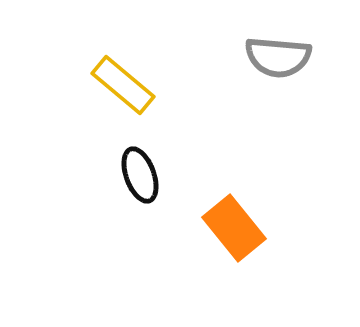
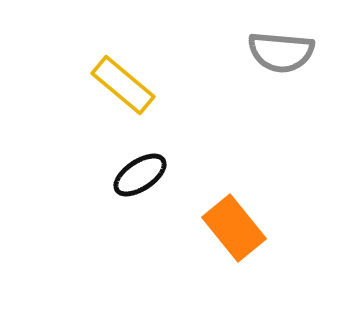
gray semicircle: moved 3 px right, 5 px up
black ellipse: rotated 76 degrees clockwise
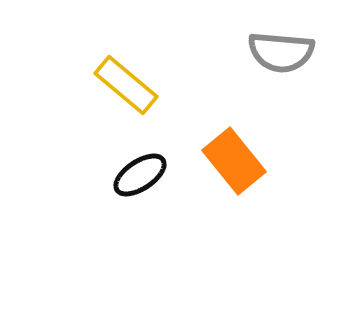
yellow rectangle: moved 3 px right
orange rectangle: moved 67 px up
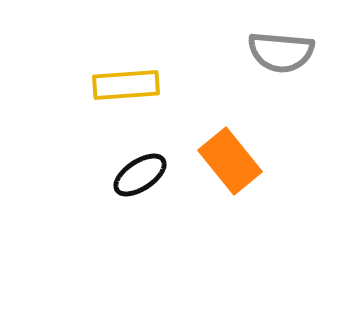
yellow rectangle: rotated 44 degrees counterclockwise
orange rectangle: moved 4 px left
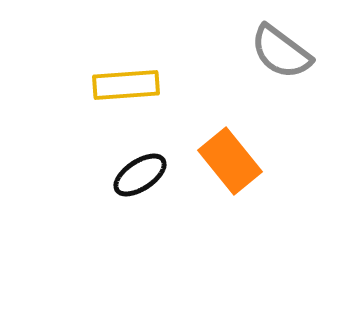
gray semicircle: rotated 32 degrees clockwise
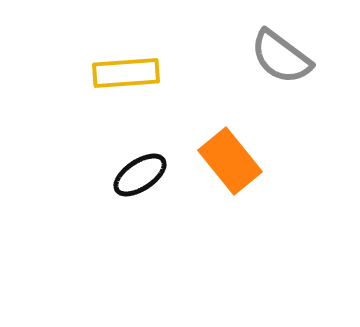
gray semicircle: moved 5 px down
yellow rectangle: moved 12 px up
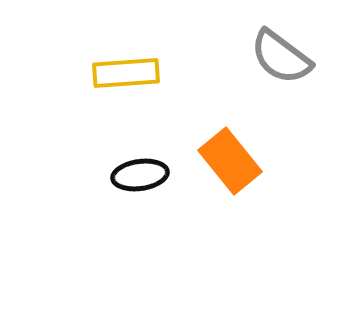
black ellipse: rotated 26 degrees clockwise
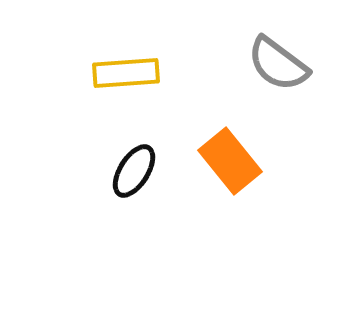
gray semicircle: moved 3 px left, 7 px down
black ellipse: moved 6 px left, 4 px up; rotated 50 degrees counterclockwise
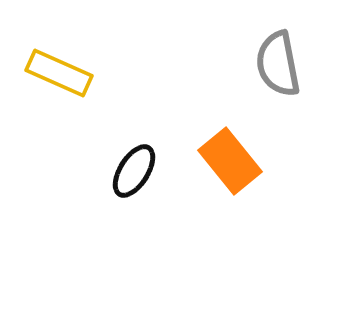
gray semicircle: rotated 42 degrees clockwise
yellow rectangle: moved 67 px left; rotated 28 degrees clockwise
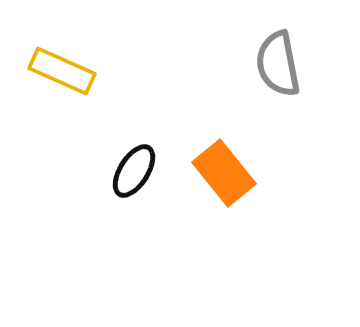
yellow rectangle: moved 3 px right, 2 px up
orange rectangle: moved 6 px left, 12 px down
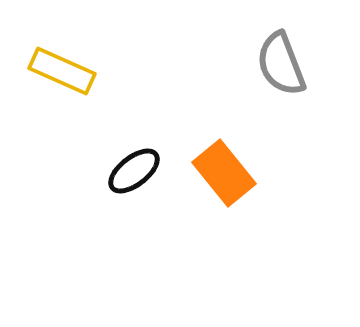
gray semicircle: moved 3 px right; rotated 10 degrees counterclockwise
black ellipse: rotated 20 degrees clockwise
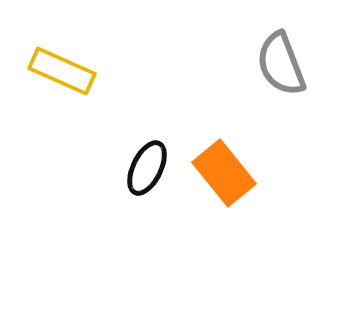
black ellipse: moved 13 px right, 3 px up; rotated 26 degrees counterclockwise
